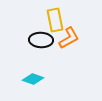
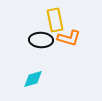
orange L-shape: rotated 45 degrees clockwise
cyan diamond: rotated 35 degrees counterclockwise
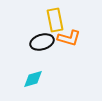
black ellipse: moved 1 px right, 2 px down; rotated 20 degrees counterclockwise
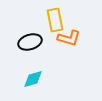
black ellipse: moved 12 px left
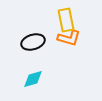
yellow rectangle: moved 11 px right
black ellipse: moved 3 px right
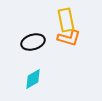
cyan diamond: rotated 15 degrees counterclockwise
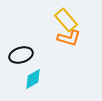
yellow rectangle: rotated 30 degrees counterclockwise
black ellipse: moved 12 px left, 13 px down
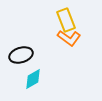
yellow rectangle: rotated 20 degrees clockwise
orange L-shape: rotated 20 degrees clockwise
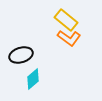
yellow rectangle: rotated 30 degrees counterclockwise
cyan diamond: rotated 10 degrees counterclockwise
